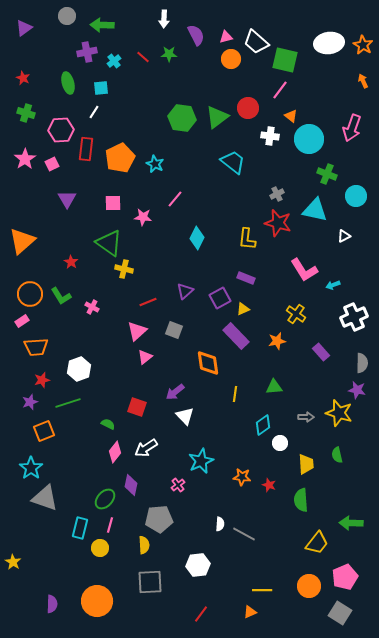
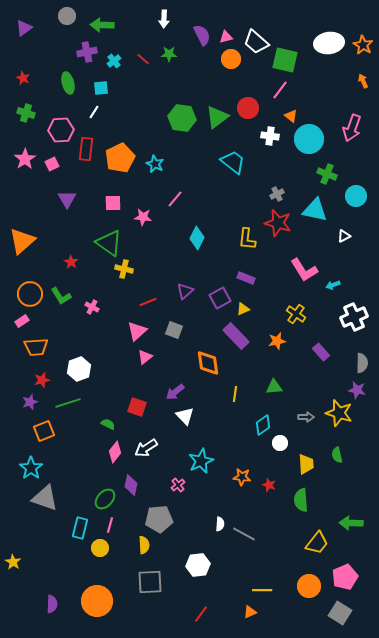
purple semicircle at (196, 35): moved 6 px right
red line at (143, 57): moved 2 px down
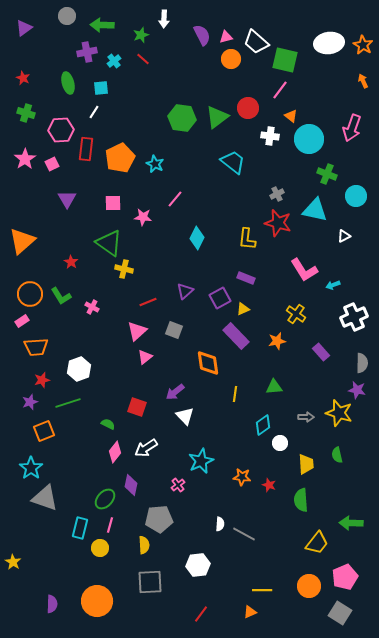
green star at (169, 54): moved 28 px left, 19 px up; rotated 21 degrees counterclockwise
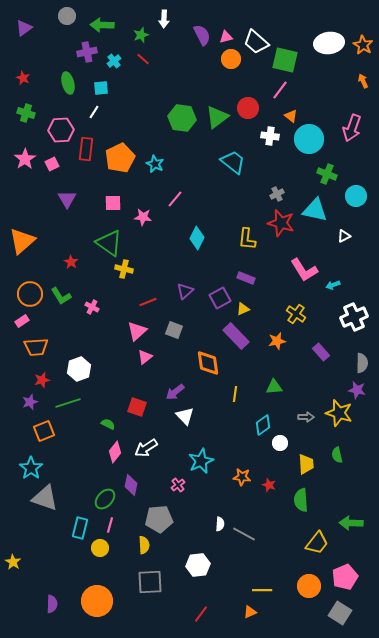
red star at (278, 223): moved 3 px right
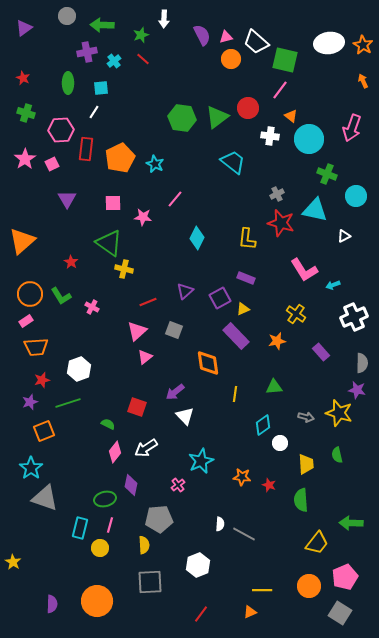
green ellipse at (68, 83): rotated 15 degrees clockwise
pink rectangle at (22, 321): moved 4 px right
gray arrow at (306, 417): rotated 14 degrees clockwise
green ellipse at (105, 499): rotated 35 degrees clockwise
white hexagon at (198, 565): rotated 15 degrees counterclockwise
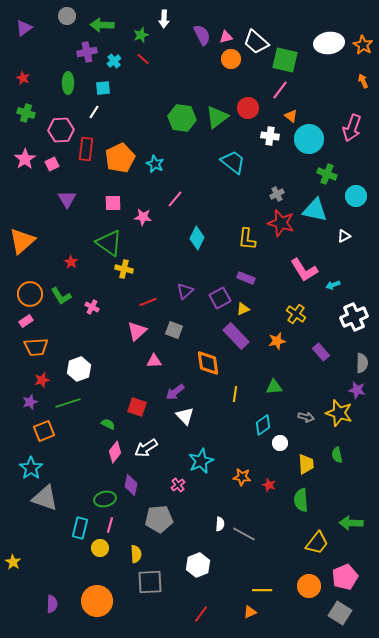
cyan square at (101, 88): moved 2 px right
pink triangle at (145, 357): moved 9 px right, 4 px down; rotated 35 degrees clockwise
yellow semicircle at (144, 545): moved 8 px left, 9 px down
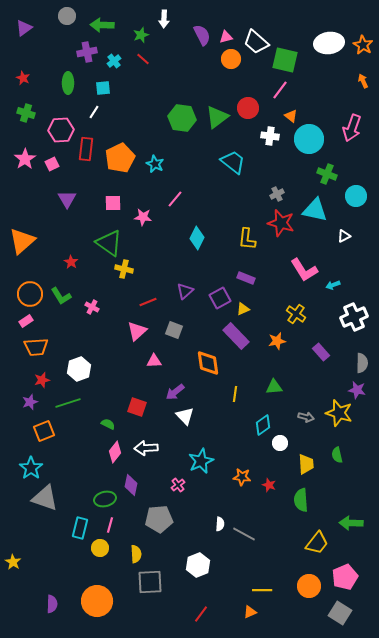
white arrow at (146, 448): rotated 30 degrees clockwise
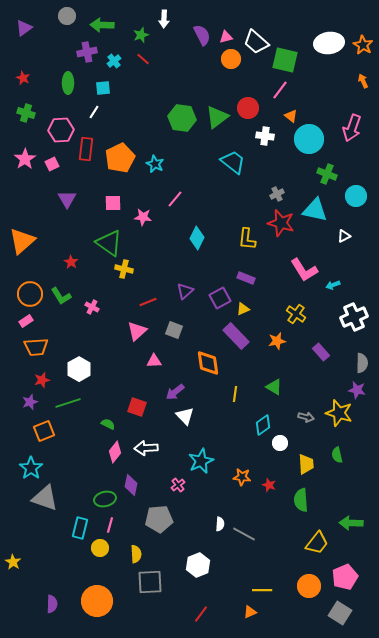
white cross at (270, 136): moved 5 px left
white hexagon at (79, 369): rotated 10 degrees counterclockwise
green triangle at (274, 387): rotated 36 degrees clockwise
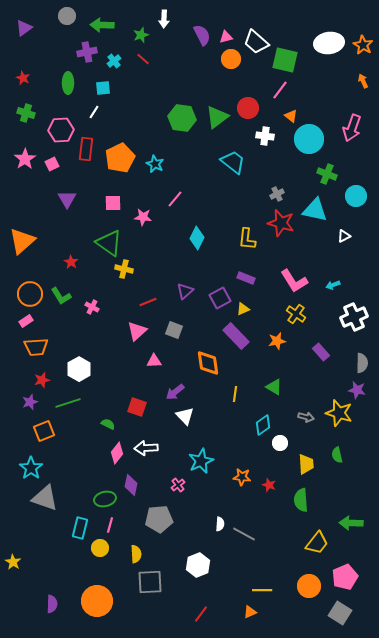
pink L-shape at (304, 270): moved 10 px left, 11 px down
pink diamond at (115, 452): moved 2 px right, 1 px down
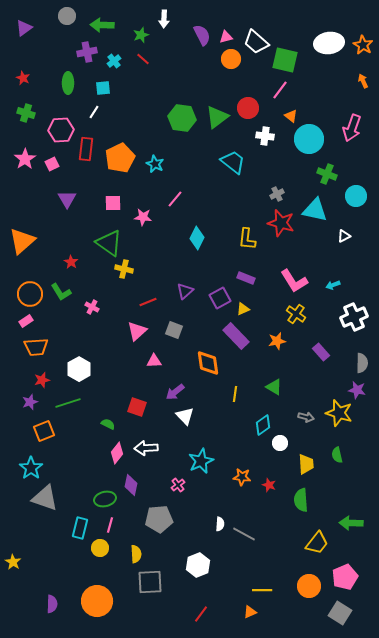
green L-shape at (61, 296): moved 4 px up
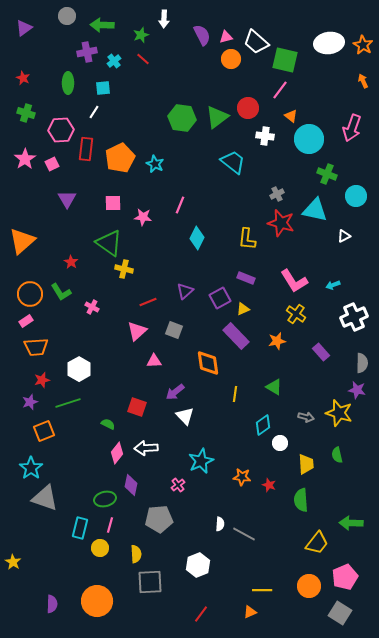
pink line at (175, 199): moved 5 px right, 6 px down; rotated 18 degrees counterclockwise
